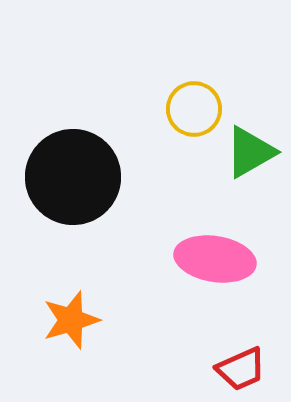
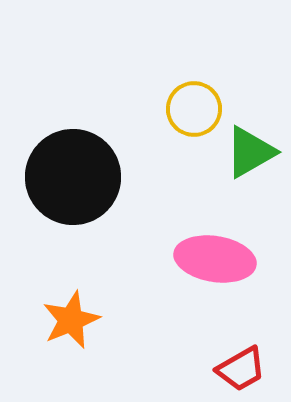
orange star: rotated 6 degrees counterclockwise
red trapezoid: rotated 6 degrees counterclockwise
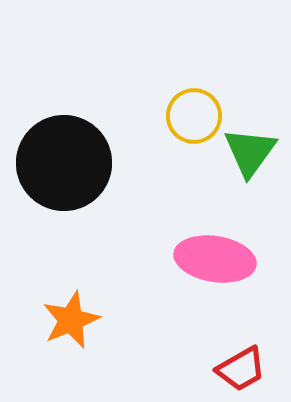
yellow circle: moved 7 px down
green triangle: rotated 24 degrees counterclockwise
black circle: moved 9 px left, 14 px up
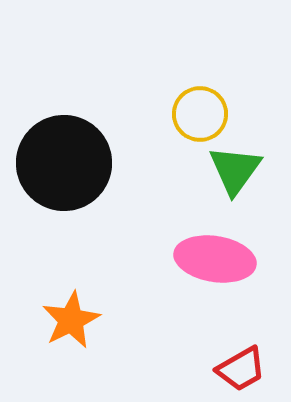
yellow circle: moved 6 px right, 2 px up
green triangle: moved 15 px left, 18 px down
orange star: rotated 4 degrees counterclockwise
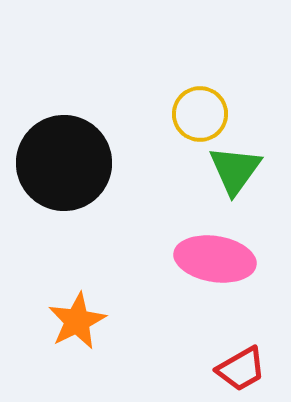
orange star: moved 6 px right, 1 px down
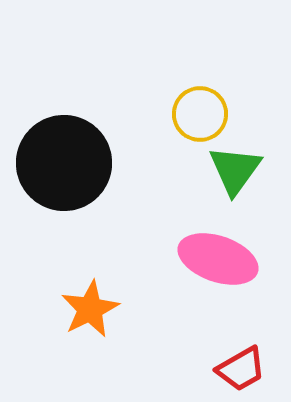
pink ellipse: moved 3 px right; rotated 10 degrees clockwise
orange star: moved 13 px right, 12 px up
